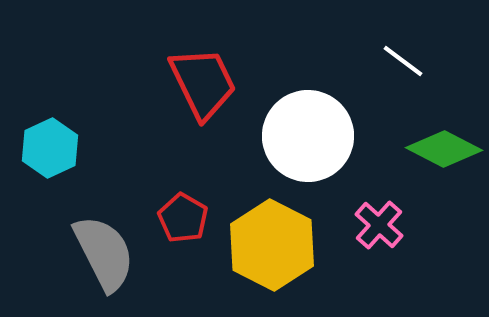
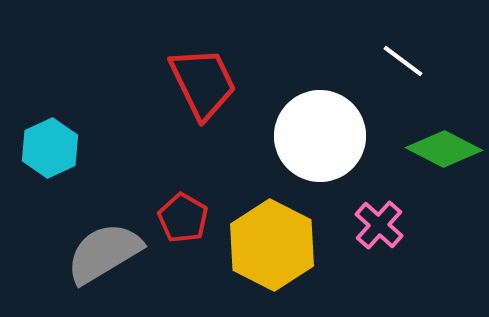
white circle: moved 12 px right
gray semicircle: rotated 94 degrees counterclockwise
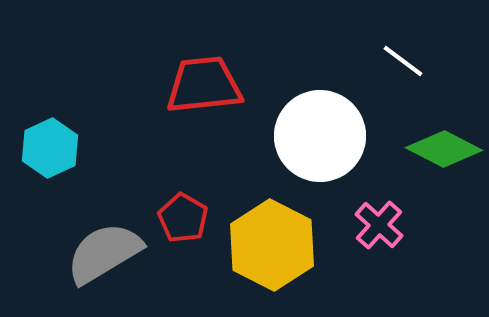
red trapezoid: moved 1 px right, 2 px down; rotated 70 degrees counterclockwise
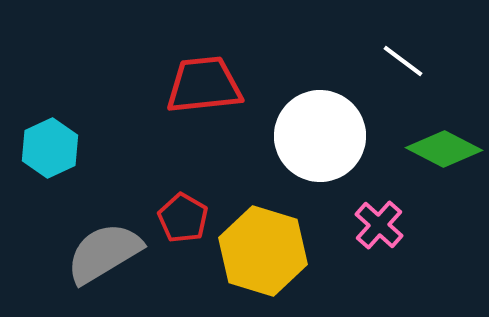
yellow hexagon: moved 9 px left, 6 px down; rotated 10 degrees counterclockwise
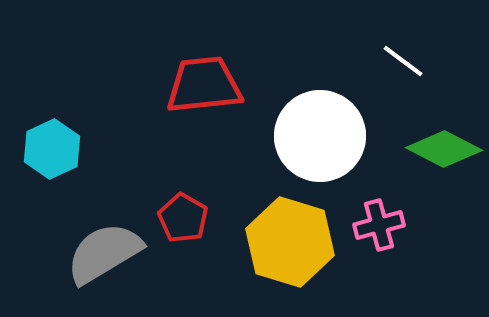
cyan hexagon: moved 2 px right, 1 px down
pink cross: rotated 33 degrees clockwise
yellow hexagon: moved 27 px right, 9 px up
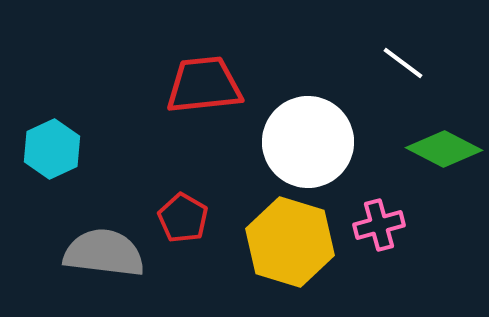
white line: moved 2 px down
white circle: moved 12 px left, 6 px down
gray semicircle: rotated 38 degrees clockwise
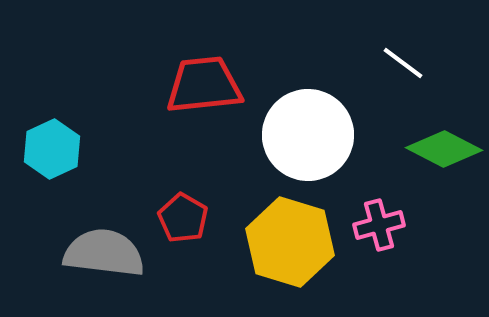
white circle: moved 7 px up
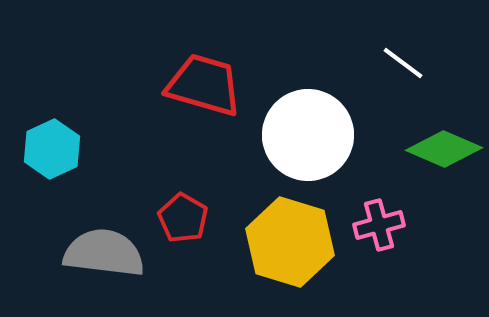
red trapezoid: rotated 22 degrees clockwise
green diamond: rotated 4 degrees counterclockwise
